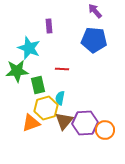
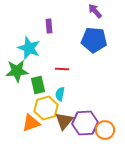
cyan semicircle: moved 4 px up
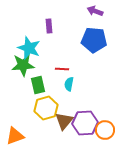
purple arrow: rotated 28 degrees counterclockwise
green star: moved 6 px right, 6 px up
cyan semicircle: moved 9 px right, 10 px up
orange triangle: moved 16 px left, 13 px down
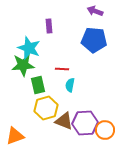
cyan semicircle: moved 1 px right, 1 px down
brown triangle: rotated 48 degrees counterclockwise
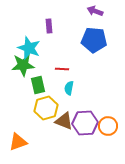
cyan semicircle: moved 1 px left, 3 px down
orange circle: moved 3 px right, 4 px up
orange triangle: moved 3 px right, 6 px down
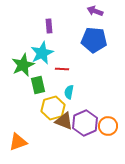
cyan star: moved 13 px right, 5 px down; rotated 25 degrees clockwise
green star: rotated 20 degrees counterclockwise
cyan semicircle: moved 4 px down
yellow hexagon: moved 7 px right
purple hexagon: rotated 20 degrees counterclockwise
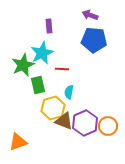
purple arrow: moved 5 px left, 4 px down
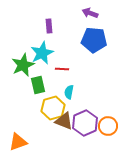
purple arrow: moved 2 px up
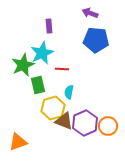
blue pentagon: moved 2 px right
